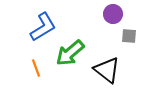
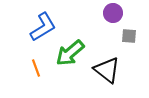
purple circle: moved 1 px up
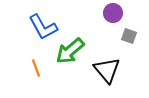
blue L-shape: rotated 92 degrees clockwise
gray square: rotated 14 degrees clockwise
green arrow: moved 2 px up
black triangle: rotated 12 degrees clockwise
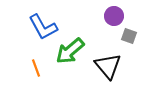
purple circle: moved 1 px right, 3 px down
black triangle: moved 1 px right, 4 px up
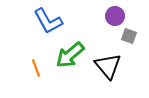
purple circle: moved 1 px right
blue L-shape: moved 5 px right, 6 px up
green arrow: moved 4 px down
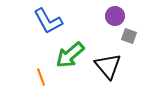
orange line: moved 5 px right, 9 px down
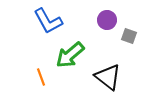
purple circle: moved 8 px left, 4 px down
black triangle: moved 11 px down; rotated 12 degrees counterclockwise
